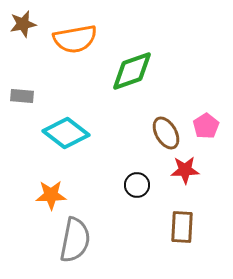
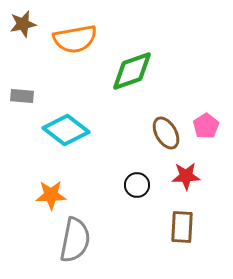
cyan diamond: moved 3 px up
red star: moved 1 px right, 6 px down
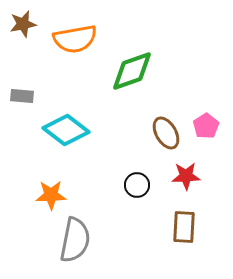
brown rectangle: moved 2 px right
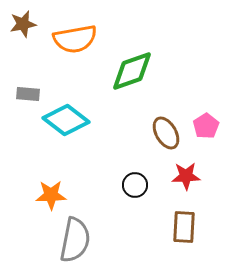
gray rectangle: moved 6 px right, 2 px up
cyan diamond: moved 10 px up
black circle: moved 2 px left
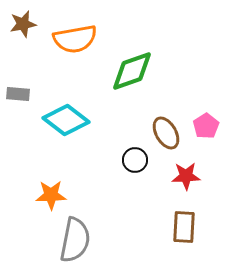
gray rectangle: moved 10 px left
black circle: moved 25 px up
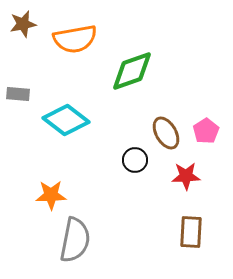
pink pentagon: moved 5 px down
brown rectangle: moved 7 px right, 5 px down
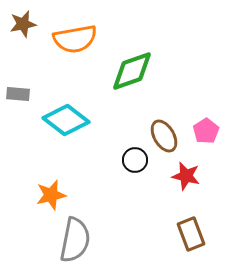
brown ellipse: moved 2 px left, 3 px down
red star: rotated 16 degrees clockwise
orange star: rotated 12 degrees counterclockwise
brown rectangle: moved 2 px down; rotated 24 degrees counterclockwise
